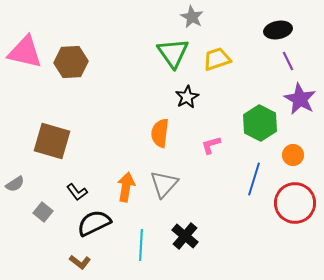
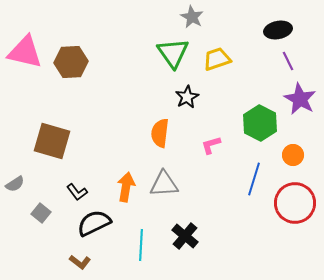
gray triangle: rotated 44 degrees clockwise
gray square: moved 2 px left, 1 px down
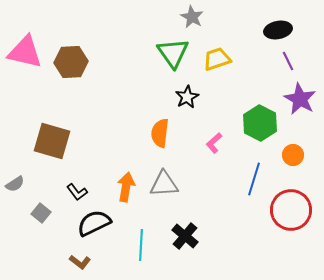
pink L-shape: moved 3 px right, 2 px up; rotated 25 degrees counterclockwise
red circle: moved 4 px left, 7 px down
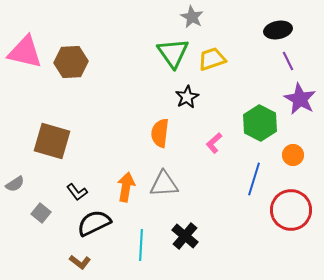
yellow trapezoid: moved 5 px left
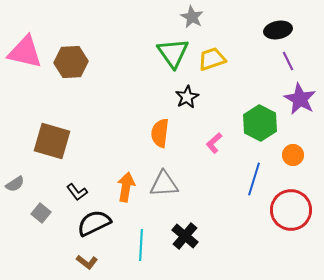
brown L-shape: moved 7 px right
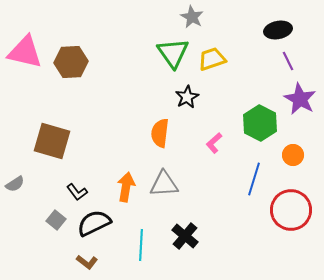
gray square: moved 15 px right, 7 px down
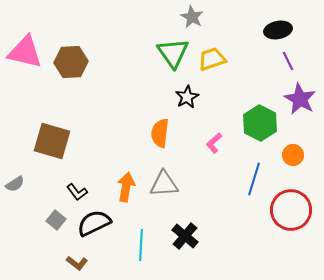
brown L-shape: moved 10 px left, 1 px down
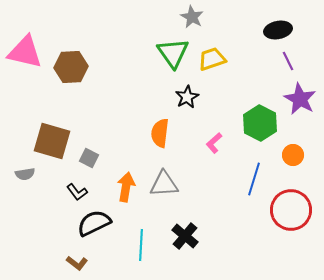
brown hexagon: moved 5 px down
gray semicircle: moved 10 px right, 10 px up; rotated 24 degrees clockwise
gray square: moved 33 px right, 62 px up; rotated 12 degrees counterclockwise
